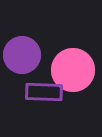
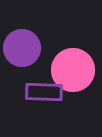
purple circle: moved 7 px up
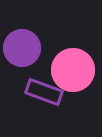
purple rectangle: rotated 18 degrees clockwise
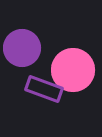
purple rectangle: moved 3 px up
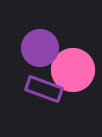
purple circle: moved 18 px right
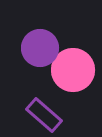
purple rectangle: moved 26 px down; rotated 21 degrees clockwise
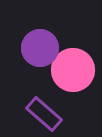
purple rectangle: moved 1 px up
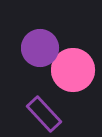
purple rectangle: rotated 6 degrees clockwise
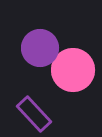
purple rectangle: moved 10 px left
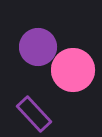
purple circle: moved 2 px left, 1 px up
